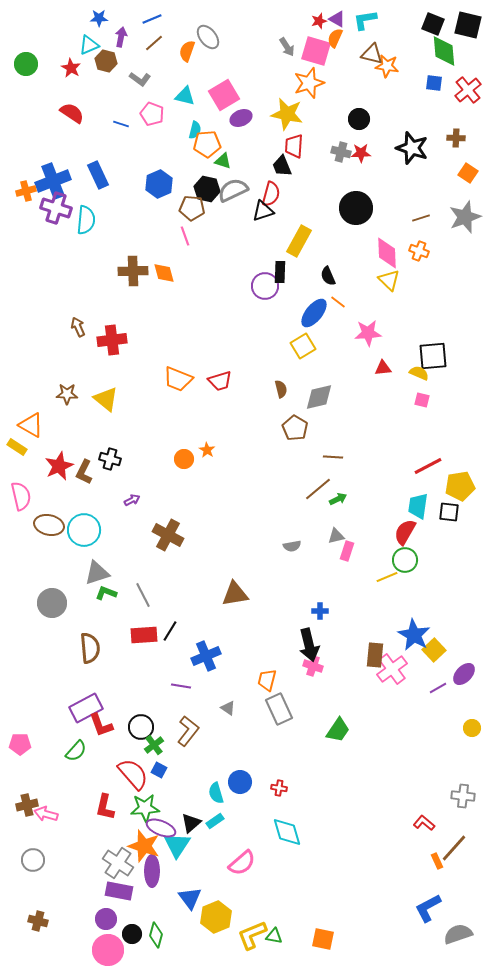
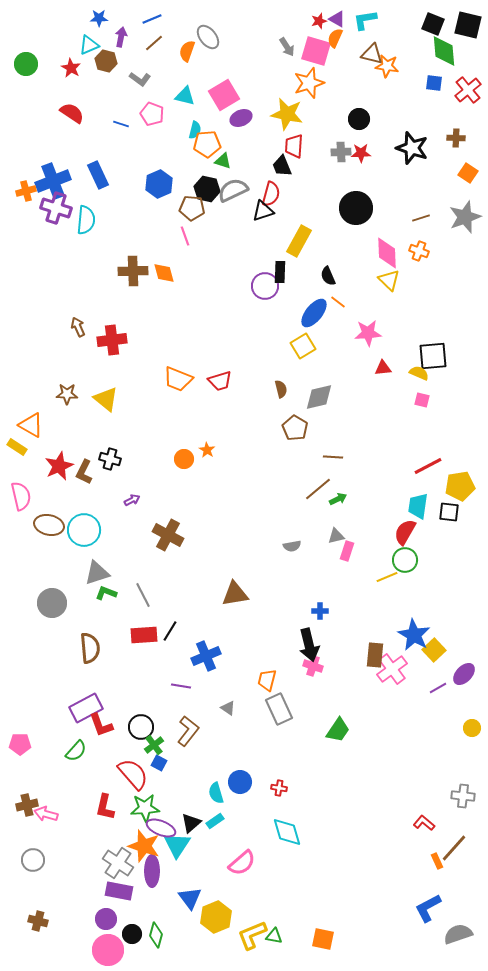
gray cross at (341, 152): rotated 18 degrees counterclockwise
blue square at (159, 770): moved 7 px up
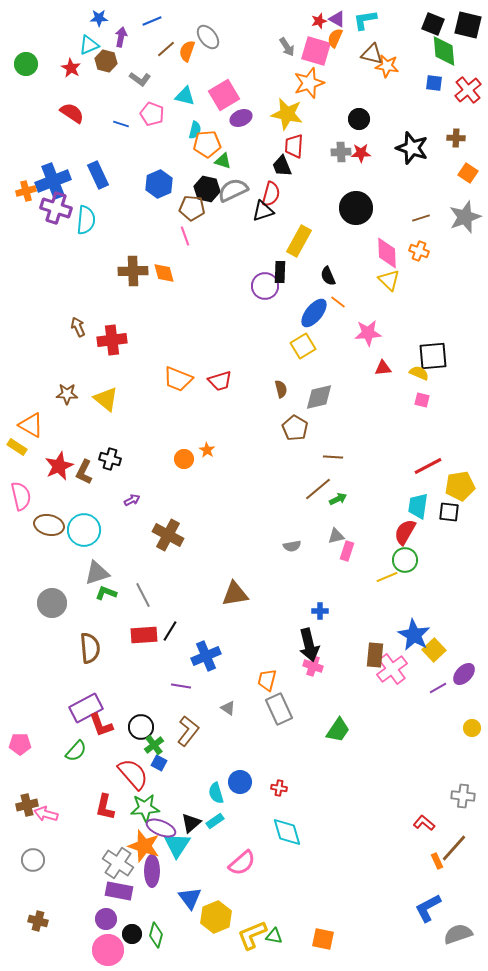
blue line at (152, 19): moved 2 px down
brown line at (154, 43): moved 12 px right, 6 px down
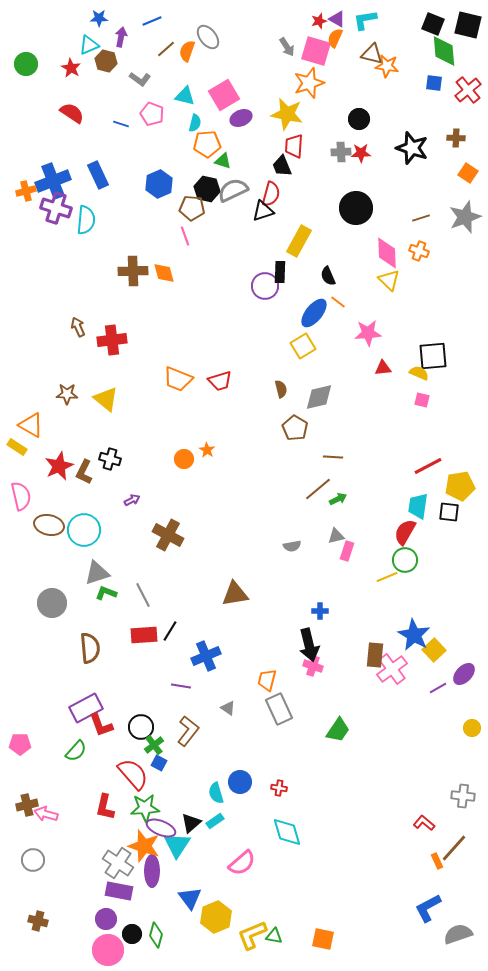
cyan semicircle at (195, 130): moved 7 px up
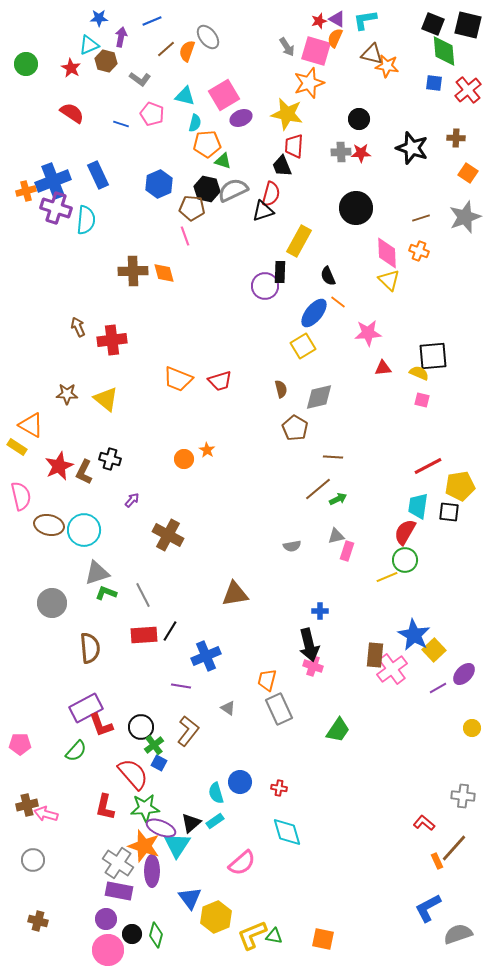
purple arrow at (132, 500): rotated 21 degrees counterclockwise
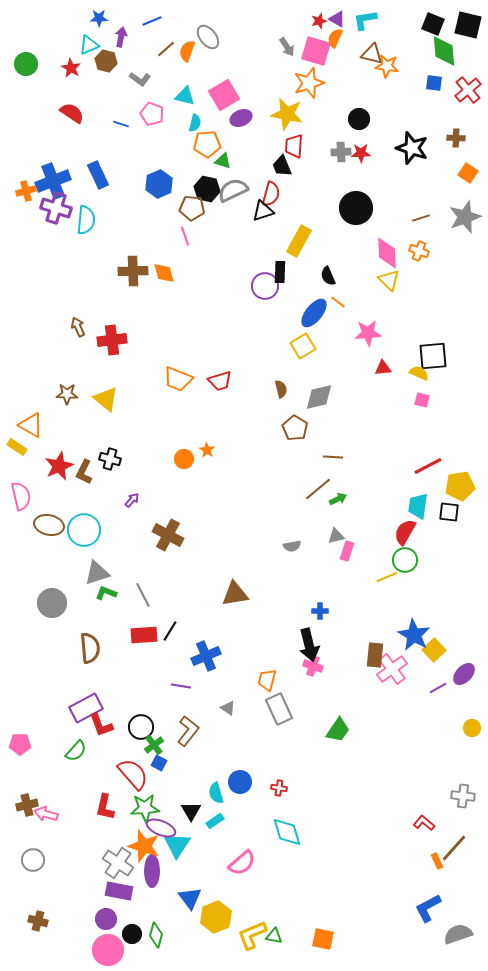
black triangle at (191, 823): moved 12 px up; rotated 20 degrees counterclockwise
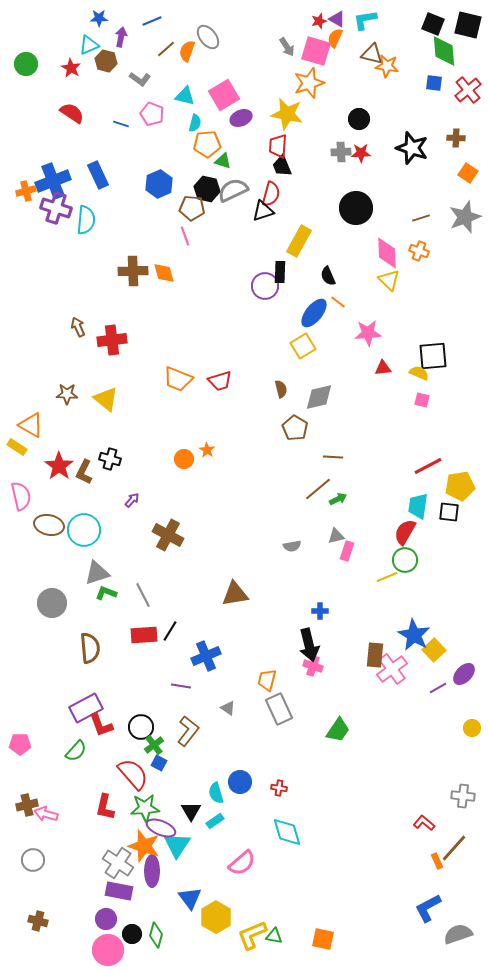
red trapezoid at (294, 146): moved 16 px left
red star at (59, 466): rotated 12 degrees counterclockwise
yellow hexagon at (216, 917): rotated 8 degrees counterclockwise
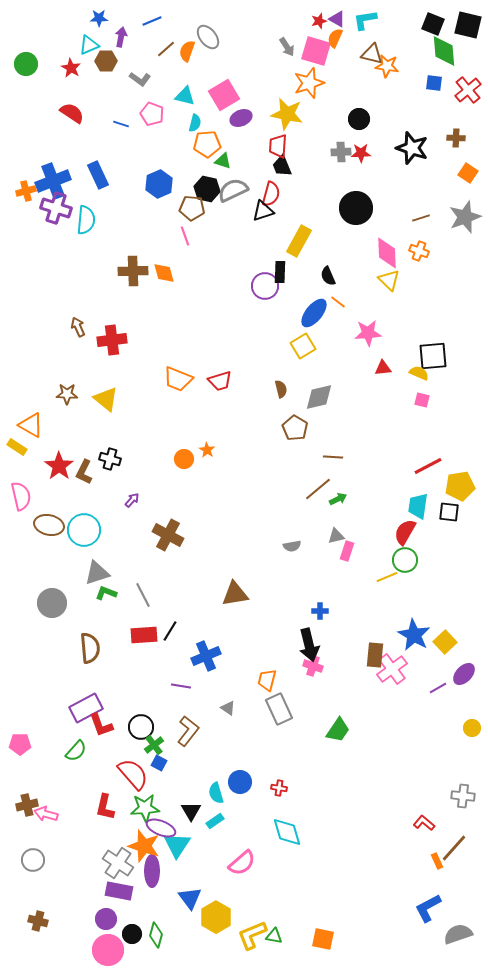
brown hexagon at (106, 61): rotated 15 degrees counterclockwise
yellow square at (434, 650): moved 11 px right, 8 px up
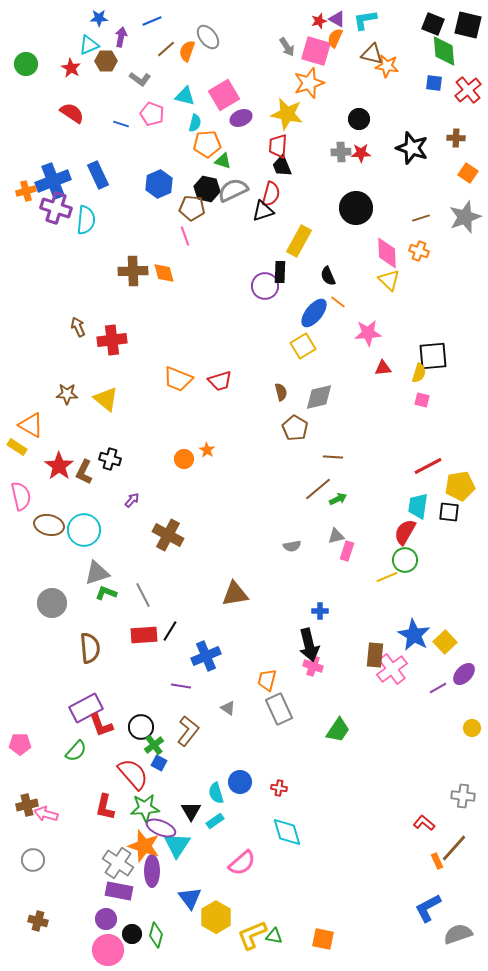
yellow semicircle at (419, 373): rotated 84 degrees clockwise
brown semicircle at (281, 389): moved 3 px down
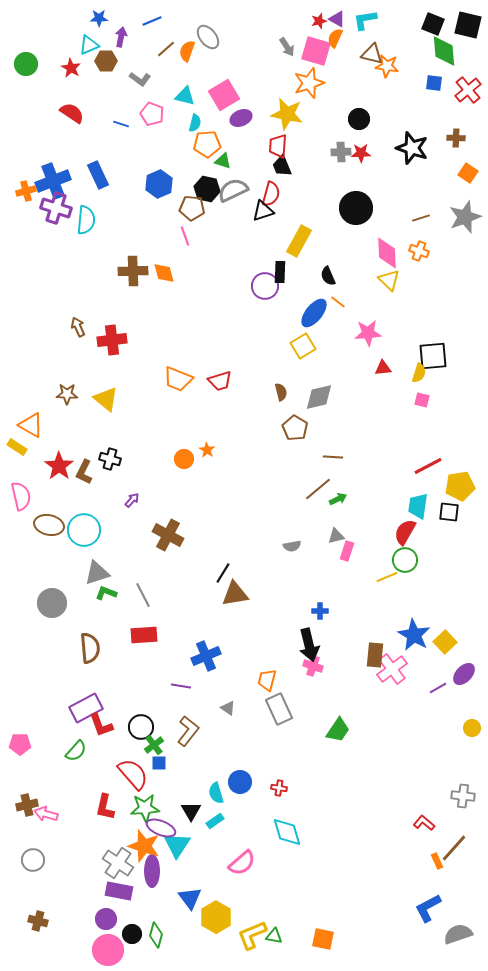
black line at (170, 631): moved 53 px right, 58 px up
blue square at (159, 763): rotated 28 degrees counterclockwise
